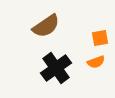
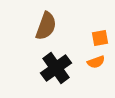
brown semicircle: rotated 36 degrees counterclockwise
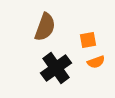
brown semicircle: moved 1 px left, 1 px down
orange square: moved 12 px left, 2 px down
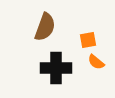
orange semicircle: rotated 60 degrees clockwise
black cross: rotated 36 degrees clockwise
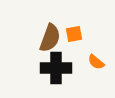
brown semicircle: moved 5 px right, 11 px down
orange square: moved 14 px left, 6 px up
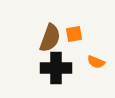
orange semicircle: rotated 18 degrees counterclockwise
